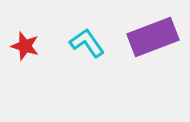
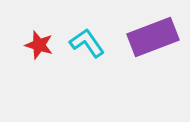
red star: moved 14 px right, 1 px up
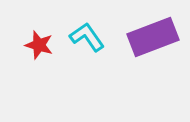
cyan L-shape: moved 6 px up
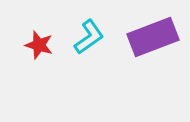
cyan L-shape: moved 2 px right; rotated 90 degrees clockwise
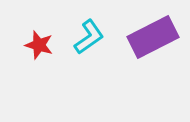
purple rectangle: rotated 6 degrees counterclockwise
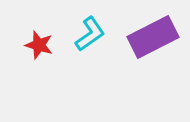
cyan L-shape: moved 1 px right, 3 px up
